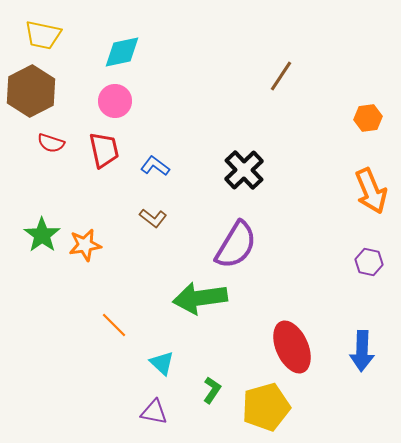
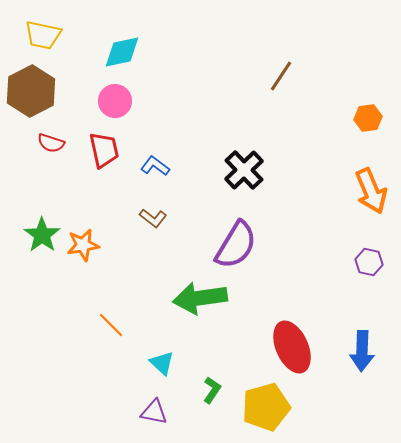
orange star: moved 2 px left
orange line: moved 3 px left
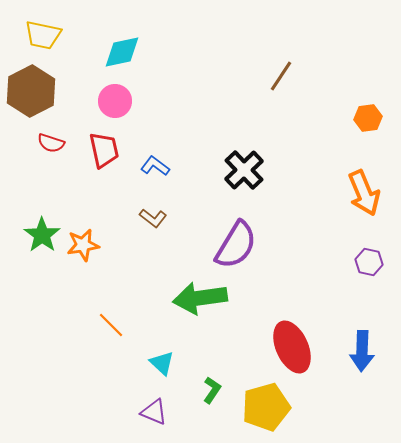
orange arrow: moved 7 px left, 2 px down
purple triangle: rotated 12 degrees clockwise
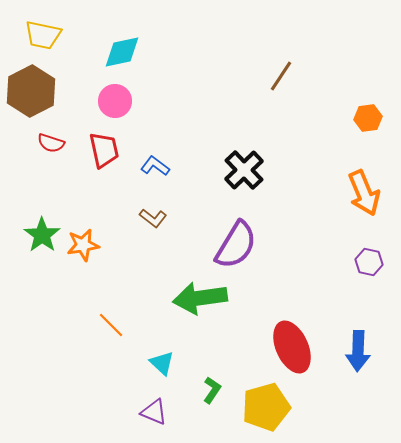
blue arrow: moved 4 px left
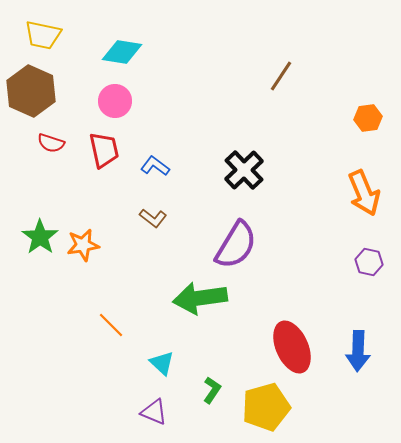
cyan diamond: rotated 21 degrees clockwise
brown hexagon: rotated 9 degrees counterclockwise
green star: moved 2 px left, 2 px down
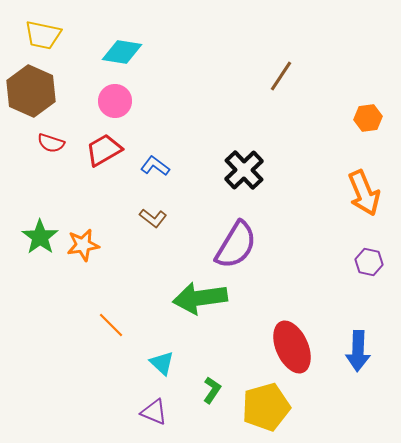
red trapezoid: rotated 108 degrees counterclockwise
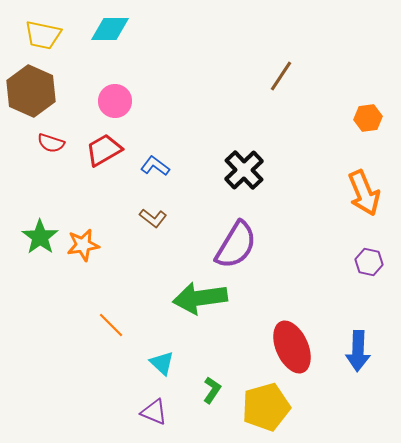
cyan diamond: moved 12 px left, 23 px up; rotated 9 degrees counterclockwise
